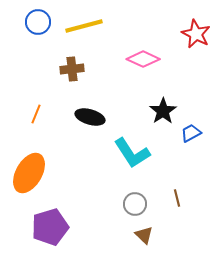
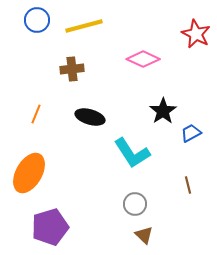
blue circle: moved 1 px left, 2 px up
brown line: moved 11 px right, 13 px up
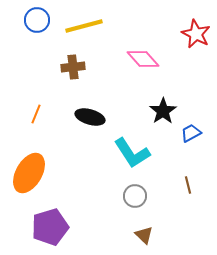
pink diamond: rotated 24 degrees clockwise
brown cross: moved 1 px right, 2 px up
gray circle: moved 8 px up
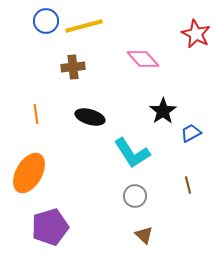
blue circle: moved 9 px right, 1 px down
orange line: rotated 30 degrees counterclockwise
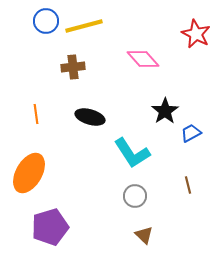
black star: moved 2 px right
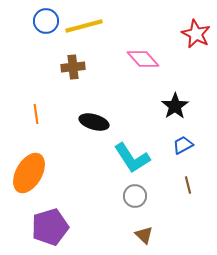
black star: moved 10 px right, 5 px up
black ellipse: moved 4 px right, 5 px down
blue trapezoid: moved 8 px left, 12 px down
cyan L-shape: moved 5 px down
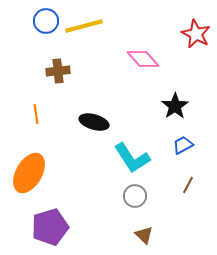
brown cross: moved 15 px left, 4 px down
brown line: rotated 42 degrees clockwise
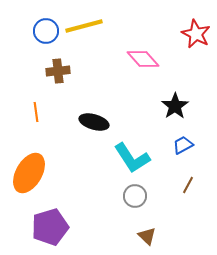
blue circle: moved 10 px down
orange line: moved 2 px up
brown triangle: moved 3 px right, 1 px down
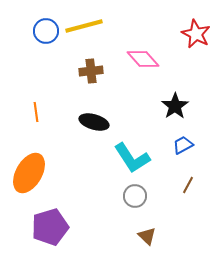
brown cross: moved 33 px right
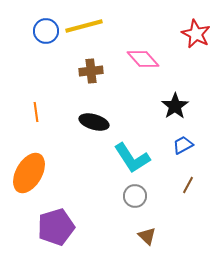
purple pentagon: moved 6 px right
